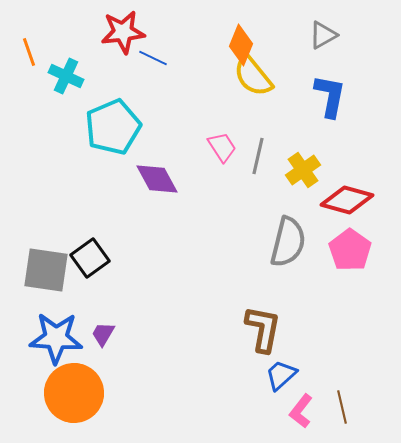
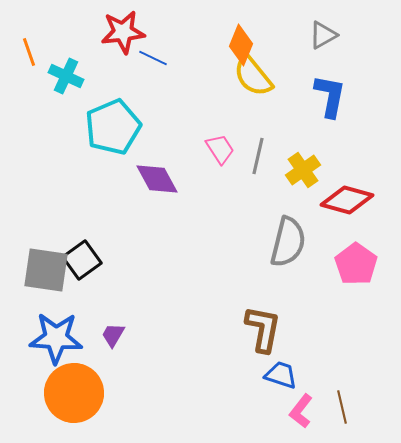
pink trapezoid: moved 2 px left, 2 px down
pink pentagon: moved 6 px right, 14 px down
black square: moved 8 px left, 2 px down
purple trapezoid: moved 10 px right, 1 px down
blue trapezoid: rotated 60 degrees clockwise
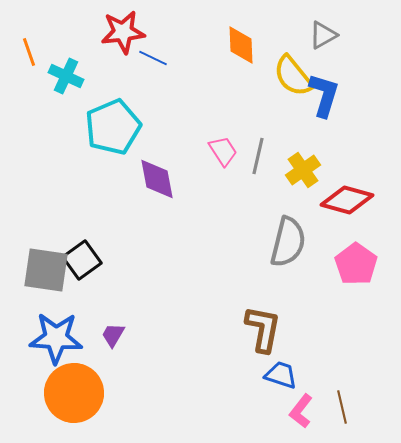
orange diamond: rotated 24 degrees counterclockwise
yellow semicircle: moved 40 px right
blue L-shape: moved 6 px left, 1 px up; rotated 6 degrees clockwise
pink trapezoid: moved 3 px right, 2 px down
purple diamond: rotated 18 degrees clockwise
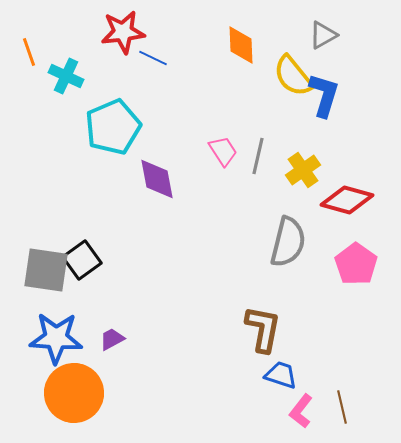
purple trapezoid: moved 1 px left, 4 px down; rotated 32 degrees clockwise
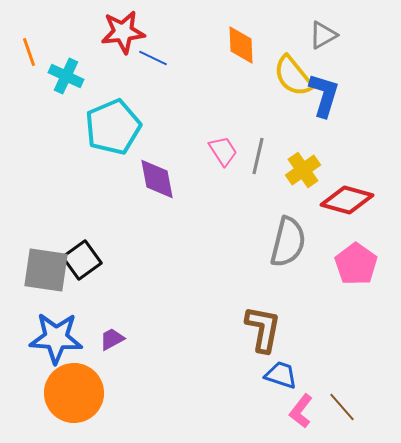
brown line: rotated 28 degrees counterclockwise
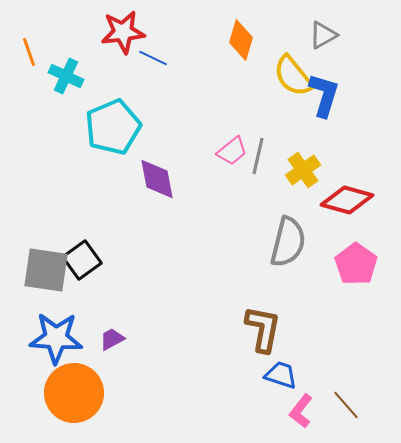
orange diamond: moved 5 px up; rotated 18 degrees clockwise
pink trapezoid: moved 9 px right; rotated 84 degrees clockwise
brown line: moved 4 px right, 2 px up
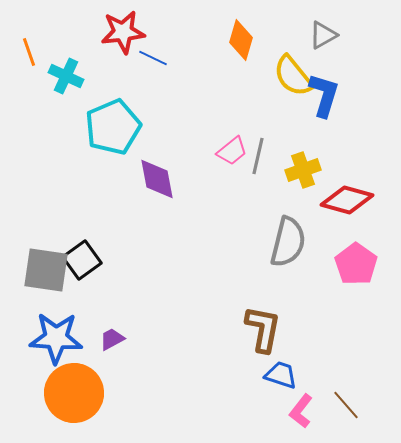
yellow cross: rotated 16 degrees clockwise
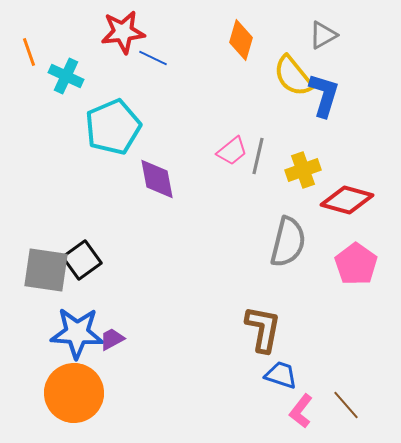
blue star: moved 21 px right, 5 px up
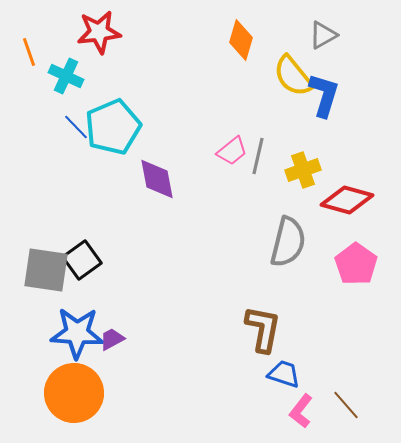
red star: moved 24 px left
blue line: moved 77 px left, 69 px down; rotated 20 degrees clockwise
blue trapezoid: moved 3 px right, 1 px up
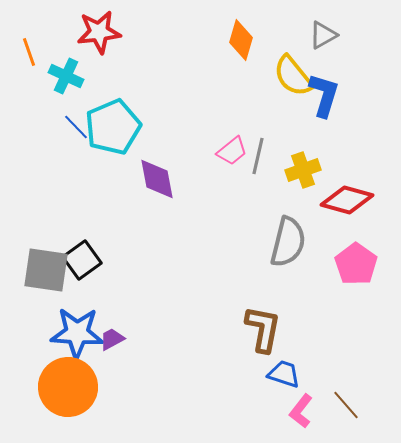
orange circle: moved 6 px left, 6 px up
